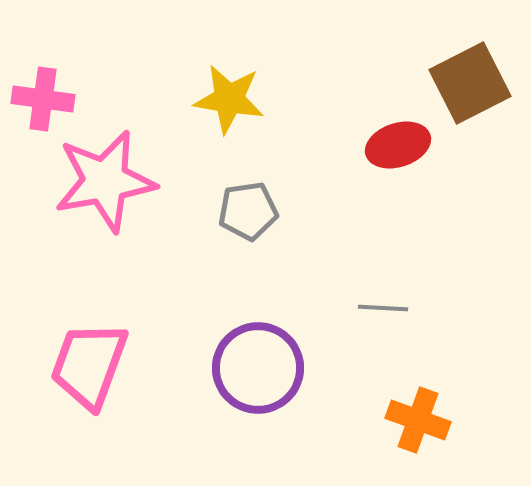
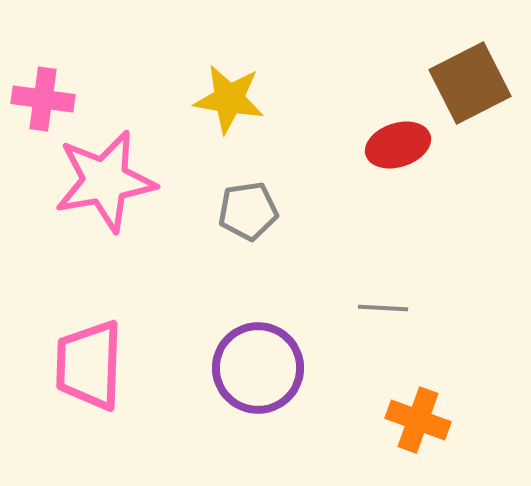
pink trapezoid: rotated 18 degrees counterclockwise
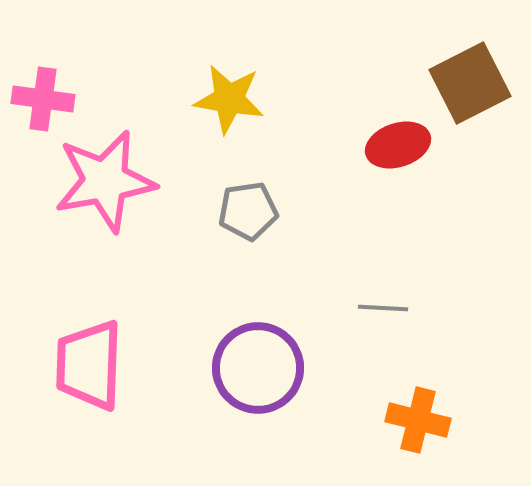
orange cross: rotated 6 degrees counterclockwise
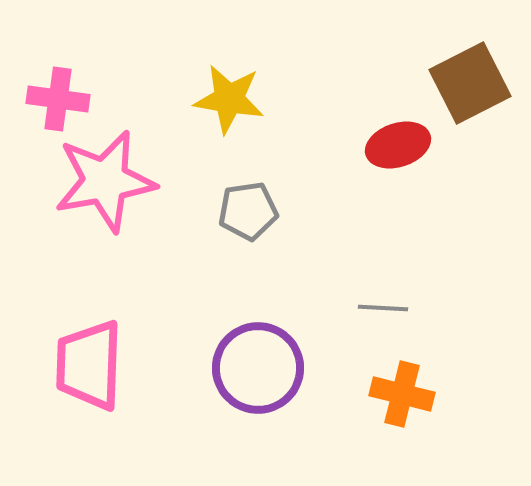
pink cross: moved 15 px right
orange cross: moved 16 px left, 26 px up
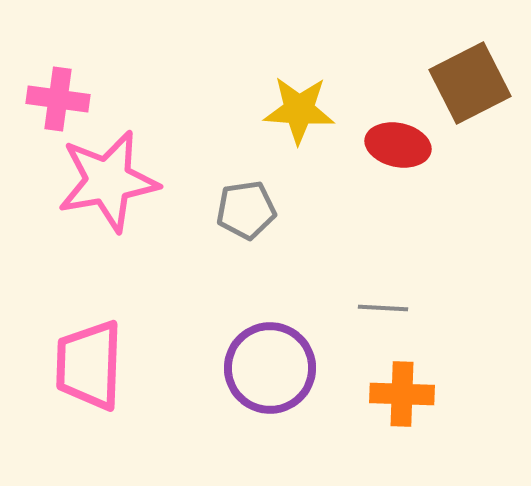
yellow star: moved 70 px right, 11 px down; rotated 6 degrees counterclockwise
red ellipse: rotated 30 degrees clockwise
pink star: moved 3 px right
gray pentagon: moved 2 px left, 1 px up
purple circle: moved 12 px right
orange cross: rotated 12 degrees counterclockwise
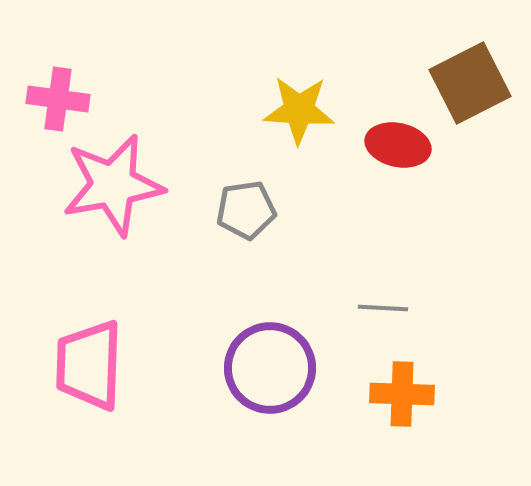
pink star: moved 5 px right, 4 px down
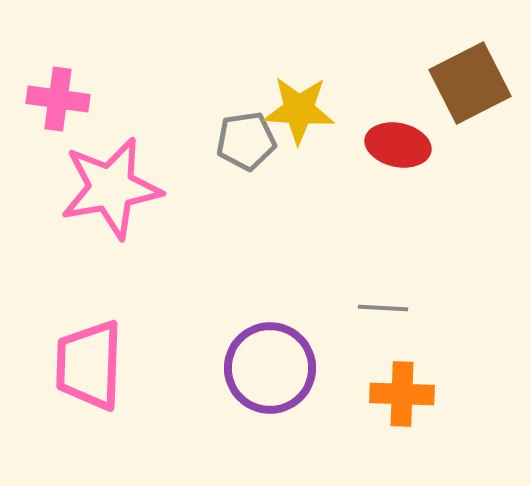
pink star: moved 2 px left, 3 px down
gray pentagon: moved 69 px up
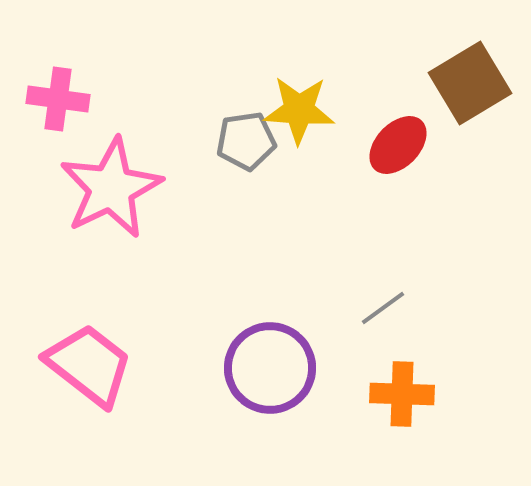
brown square: rotated 4 degrees counterclockwise
red ellipse: rotated 58 degrees counterclockwise
pink star: rotated 16 degrees counterclockwise
gray line: rotated 39 degrees counterclockwise
pink trapezoid: rotated 126 degrees clockwise
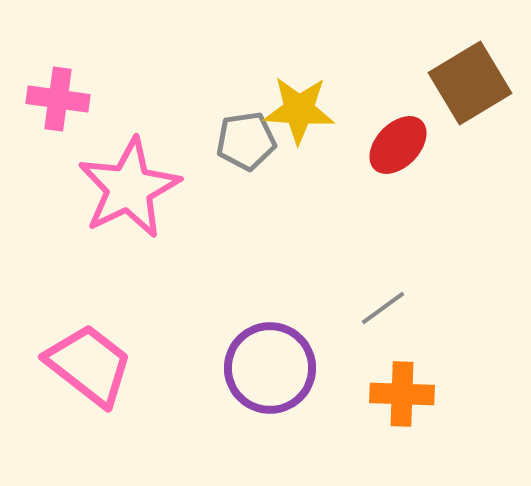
pink star: moved 18 px right
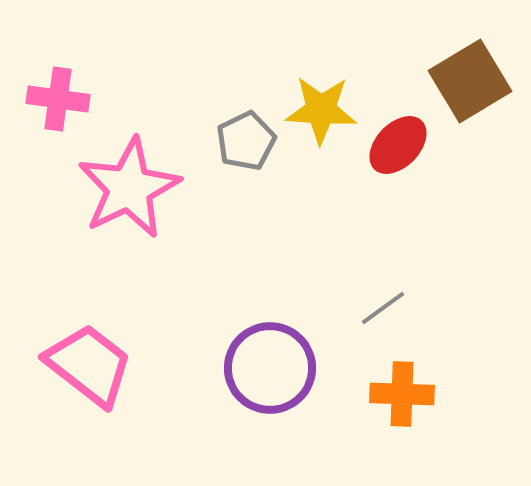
brown square: moved 2 px up
yellow star: moved 22 px right
gray pentagon: rotated 18 degrees counterclockwise
